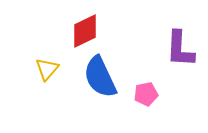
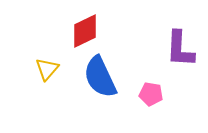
pink pentagon: moved 5 px right; rotated 20 degrees clockwise
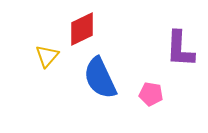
red diamond: moved 3 px left, 2 px up
yellow triangle: moved 13 px up
blue semicircle: moved 1 px down
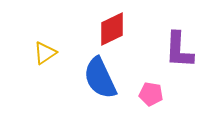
red diamond: moved 30 px right
purple L-shape: moved 1 px left, 1 px down
yellow triangle: moved 2 px left, 3 px up; rotated 15 degrees clockwise
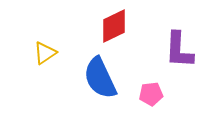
red diamond: moved 2 px right, 3 px up
pink pentagon: rotated 15 degrees counterclockwise
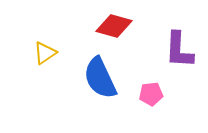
red diamond: rotated 42 degrees clockwise
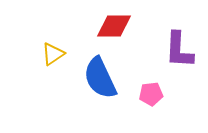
red diamond: rotated 15 degrees counterclockwise
yellow triangle: moved 8 px right, 1 px down
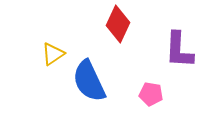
red diamond: moved 4 px right, 2 px up; rotated 66 degrees counterclockwise
blue semicircle: moved 11 px left, 3 px down
pink pentagon: rotated 15 degrees clockwise
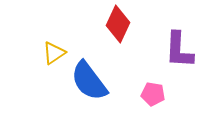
yellow triangle: moved 1 px right, 1 px up
blue semicircle: rotated 12 degrees counterclockwise
pink pentagon: moved 2 px right
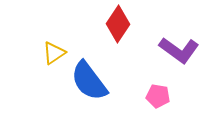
red diamond: rotated 9 degrees clockwise
purple L-shape: rotated 57 degrees counterclockwise
pink pentagon: moved 5 px right, 2 px down
